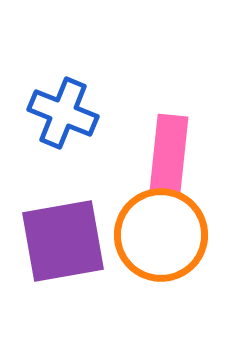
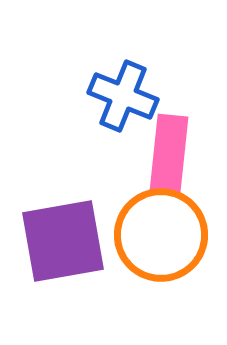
blue cross: moved 60 px right, 17 px up
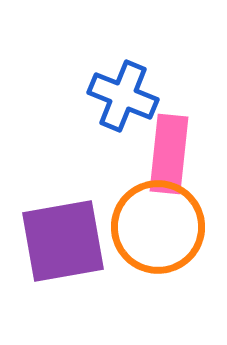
orange circle: moved 3 px left, 8 px up
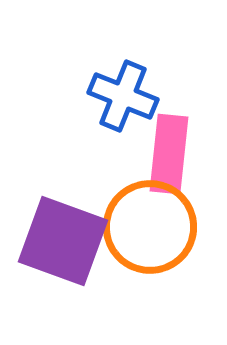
orange circle: moved 8 px left
purple square: rotated 30 degrees clockwise
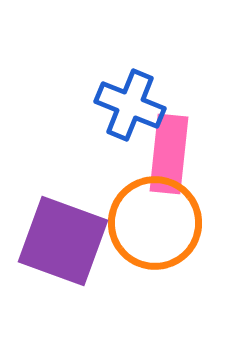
blue cross: moved 7 px right, 9 px down
orange circle: moved 5 px right, 4 px up
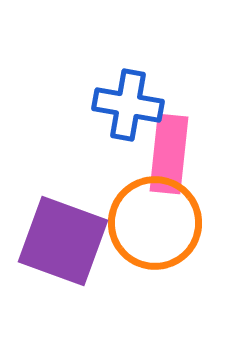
blue cross: moved 2 px left; rotated 12 degrees counterclockwise
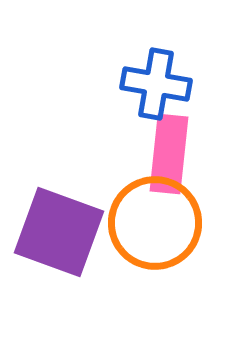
blue cross: moved 28 px right, 21 px up
purple square: moved 4 px left, 9 px up
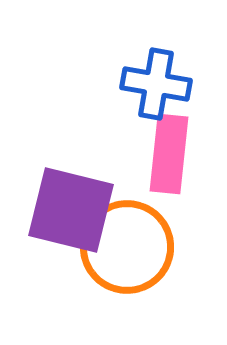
orange circle: moved 28 px left, 24 px down
purple square: moved 12 px right, 22 px up; rotated 6 degrees counterclockwise
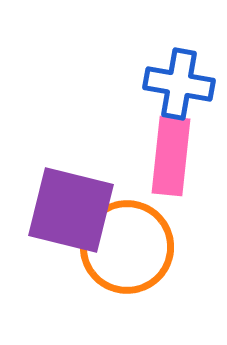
blue cross: moved 23 px right
pink rectangle: moved 2 px right, 2 px down
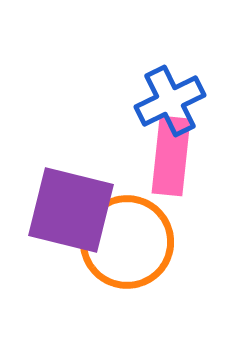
blue cross: moved 9 px left, 17 px down; rotated 36 degrees counterclockwise
orange circle: moved 5 px up
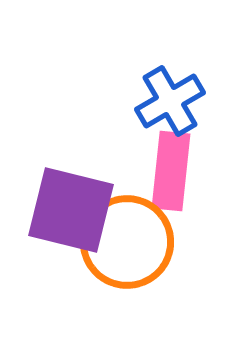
blue cross: rotated 4 degrees counterclockwise
pink rectangle: moved 15 px down
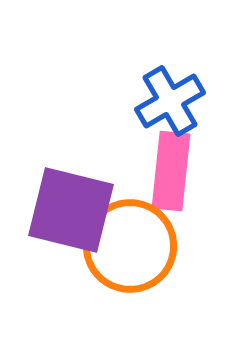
orange circle: moved 3 px right, 4 px down
